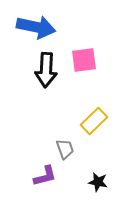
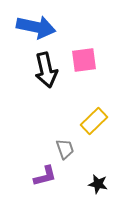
black arrow: rotated 16 degrees counterclockwise
black star: moved 2 px down
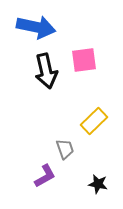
black arrow: moved 1 px down
purple L-shape: rotated 15 degrees counterclockwise
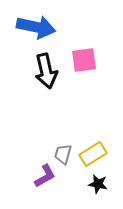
yellow rectangle: moved 1 px left, 33 px down; rotated 12 degrees clockwise
gray trapezoid: moved 2 px left, 5 px down; rotated 145 degrees counterclockwise
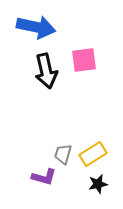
purple L-shape: moved 1 px left, 1 px down; rotated 45 degrees clockwise
black star: rotated 24 degrees counterclockwise
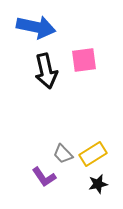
gray trapezoid: rotated 60 degrees counterclockwise
purple L-shape: rotated 40 degrees clockwise
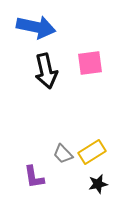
pink square: moved 6 px right, 3 px down
yellow rectangle: moved 1 px left, 2 px up
purple L-shape: moved 10 px left; rotated 25 degrees clockwise
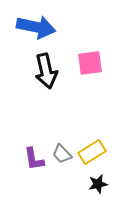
gray trapezoid: moved 1 px left
purple L-shape: moved 18 px up
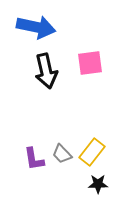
yellow rectangle: rotated 20 degrees counterclockwise
black star: rotated 12 degrees clockwise
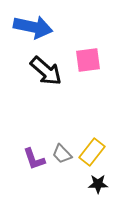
blue arrow: moved 3 px left
pink square: moved 2 px left, 3 px up
black arrow: rotated 36 degrees counterclockwise
purple L-shape: rotated 10 degrees counterclockwise
